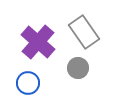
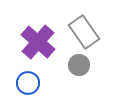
gray circle: moved 1 px right, 3 px up
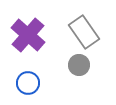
purple cross: moved 10 px left, 7 px up
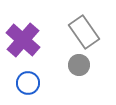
purple cross: moved 5 px left, 5 px down
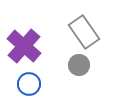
purple cross: moved 1 px right, 6 px down
blue circle: moved 1 px right, 1 px down
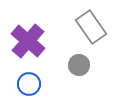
gray rectangle: moved 7 px right, 5 px up
purple cross: moved 4 px right, 5 px up
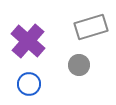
gray rectangle: rotated 72 degrees counterclockwise
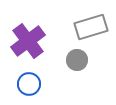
purple cross: rotated 12 degrees clockwise
gray circle: moved 2 px left, 5 px up
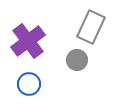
gray rectangle: rotated 48 degrees counterclockwise
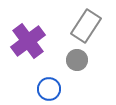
gray rectangle: moved 5 px left, 1 px up; rotated 8 degrees clockwise
blue circle: moved 20 px right, 5 px down
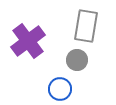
gray rectangle: rotated 24 degrees counterclockwise
blue circle: moved 11 px right
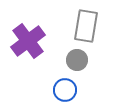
blue circle: moved 5 px right, 1 px down
